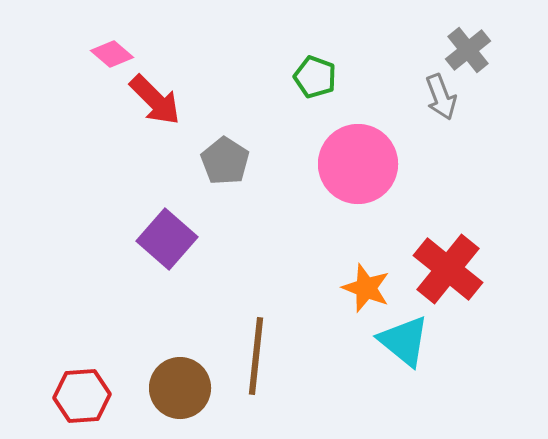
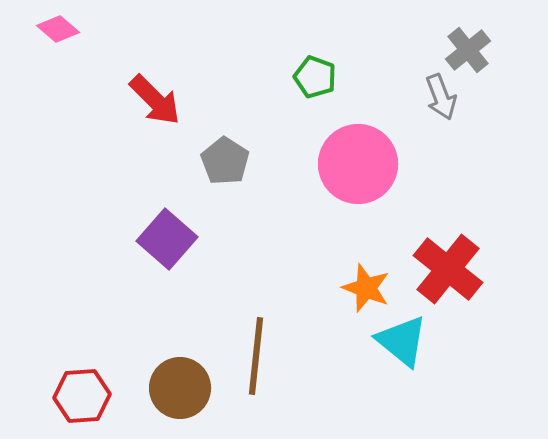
pink diamond: moved 54 px left, 25 px up
cyan triangle: moved 2 px left
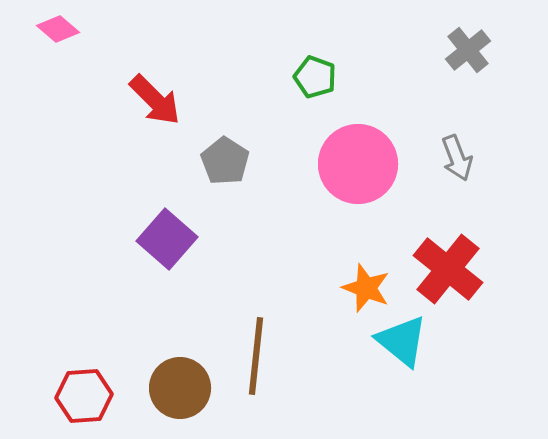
gray arrow: moved 16 px right, 61 px down
red hexagon: moved 2 px right
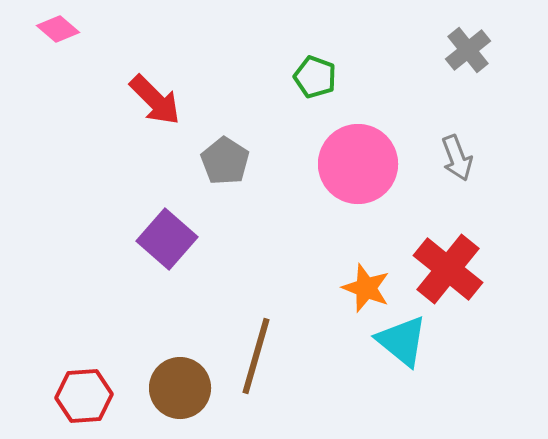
brown line: rotated 10 degrees clockwise
